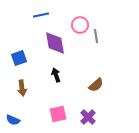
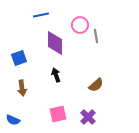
purple diamond: rotated 10 degrees clockwise
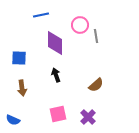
blue square: rotated 21 degrees clockwise
